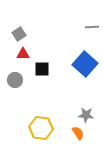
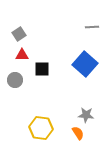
red triangle: moved 1 px left, 1 px down
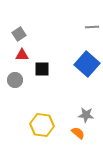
blue square: moved 2 px right
yellow hexagon: moved 1 px right, 3 px up
orange semicircle: rotated 16 degrees counterclockwise
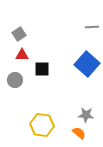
orange semicircle: moved 1 px right
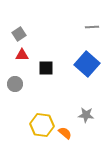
black square: moved 4 px right, 1 px up
gray circle: moved 4 px down
orange semicircle: moved 14 px left
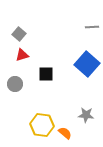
gray square: rotated 16 degrees counterclockwise
red triangle: rotated 16 degrees counterclockwise
black square: moved 6 px down
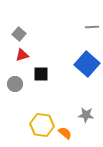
black square: moved 5 px left
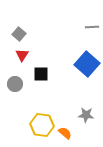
red triangle: rotated 40 degrees counterclockwise
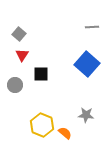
gray circle: moved 1 px down
yellow hexagon: rotated 15 degrees clockwise
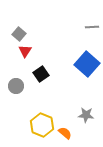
red triangle: moved 3 px right, 4 px up
black square: rotated 35 degrees counterclockwise
gray circle: moved 1 px right, 1 px down
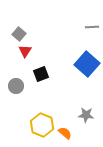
black square: rotated 14 degrees clockwise
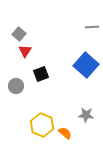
blue square: moved 1 px left, 1 px down
